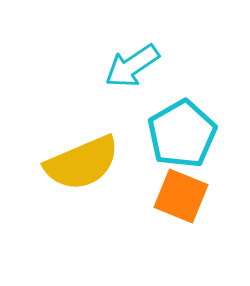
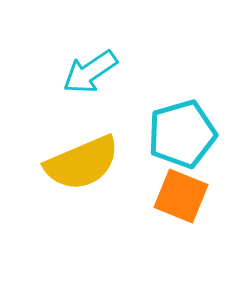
cyan arrow: moved 42 px left, 6 px down
cyan pentagon: rotated 14 degrees clockwise
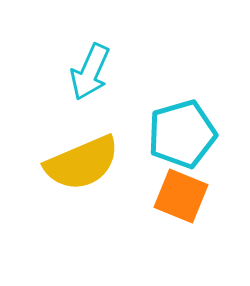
cyan arrow: rotated 32 degrees counterclockwise
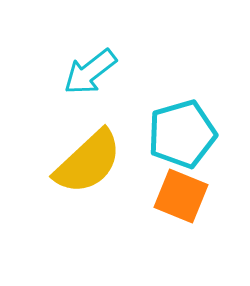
cyan arrow: rotated 28 degrees clockwise
yellow semicircle: moved 6 px right, 1 px up; rotated 20 degrees counterclockwise
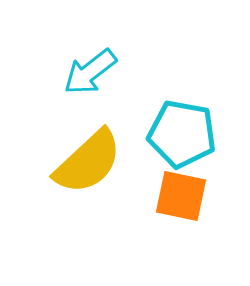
cyan pentagon: rotated 26 degrees clockwise
orange square: rotated 10 degrees counterclockwise
